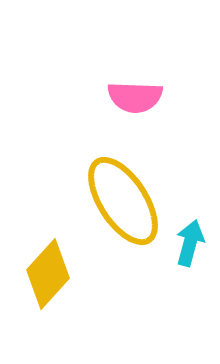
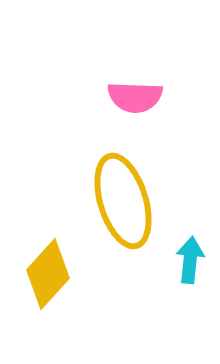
yellow ellipse: rotated 16 degrees clockwise
cyan arrow: moved 17 px down; rotated 9 degrees counterclockwise
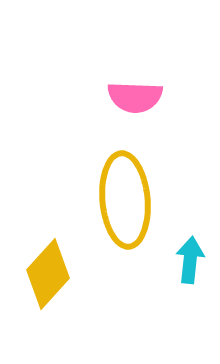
yellow ellipse: moved 2 px right, 1 px up; rotated 12 degrees clockwise
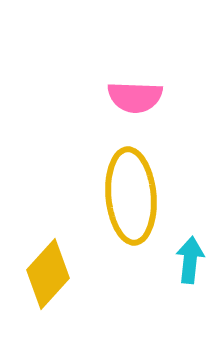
yellow ellipse: moved 6 px right, 4 px up
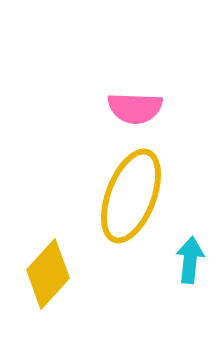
pink semicircle: moved 11 px down
yellow ellipse: rotated 26 degrees clockwise
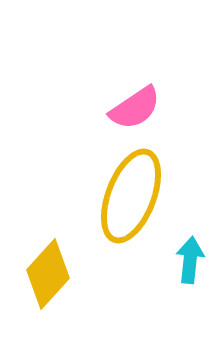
pink semicircle: rotated 36 degrees counterclockwise
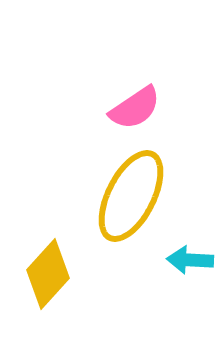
yellow ellipse: rotated 6 degrees clockwise
cyan arrow: rotated 93 degrees counterclockwise
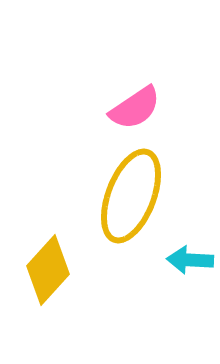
yellow ellipse: rotated 6 degrees counterclockwise
yellow diamond: moved 4 px up
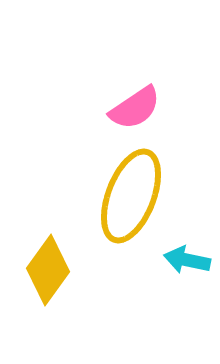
cyan arrow: moved 3 px left; rotated 9 degrees clockwise
yellow diamond: rotated 6 degrees counterclockwise
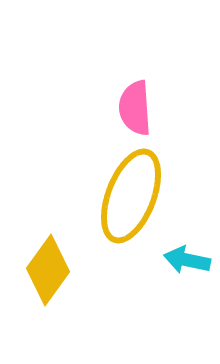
pink semicircle: rotated 120 degrees clockwise
